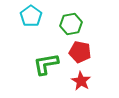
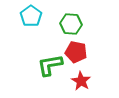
green hexagon: rotated 15 degrees clockwise
red pentagon: moved 4 px left
green L-shape: moved 4 px right, 1 px down
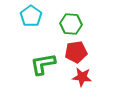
red pentagon: rotated 20 degrees counterclockwise
green L-shape: moved 7 px left, 1 px up
red star: moved 1 px right, 4 px up; rotated 24 degrees counterclockwise
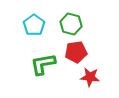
cyan pentagon: moved 3 px right, 9 px down
green hexagon: rotated 10 degrees clockwise
red star: moved 8 px right
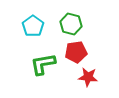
cyan pentagon: moved 1 px left, 1 px down
red star: moved 2 px left
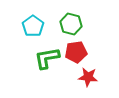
green L-shape: moved 4 px right, 6 px up
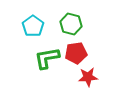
red pentagon: moved 1 px down
red star: rotated 12 degrees counterclockwise
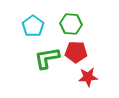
green hexagon: rotated 10 degrees counterclockwise
red pentagon: moved 1 px up; rotated 10 degrees clockwise
